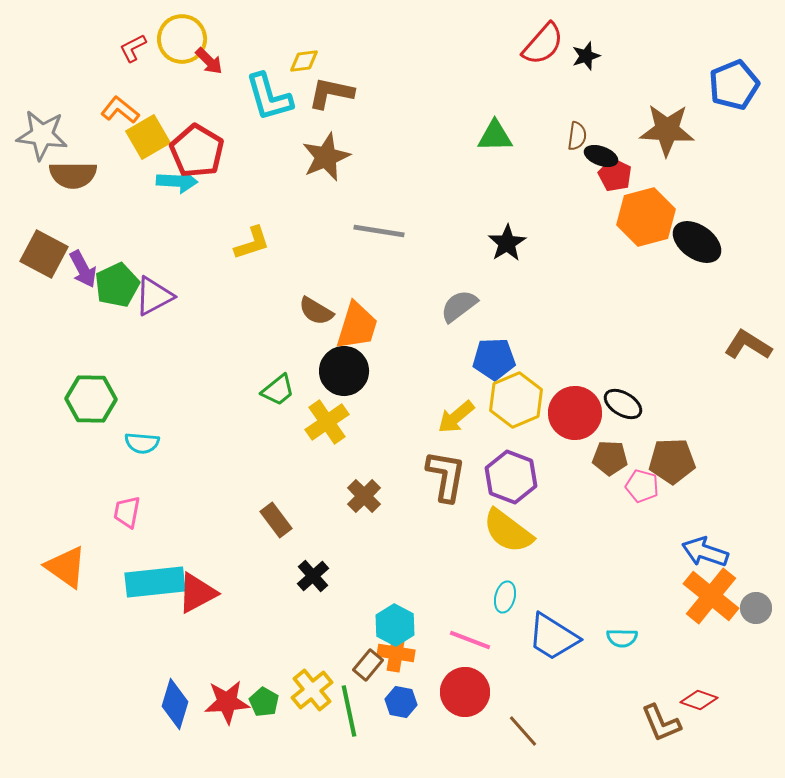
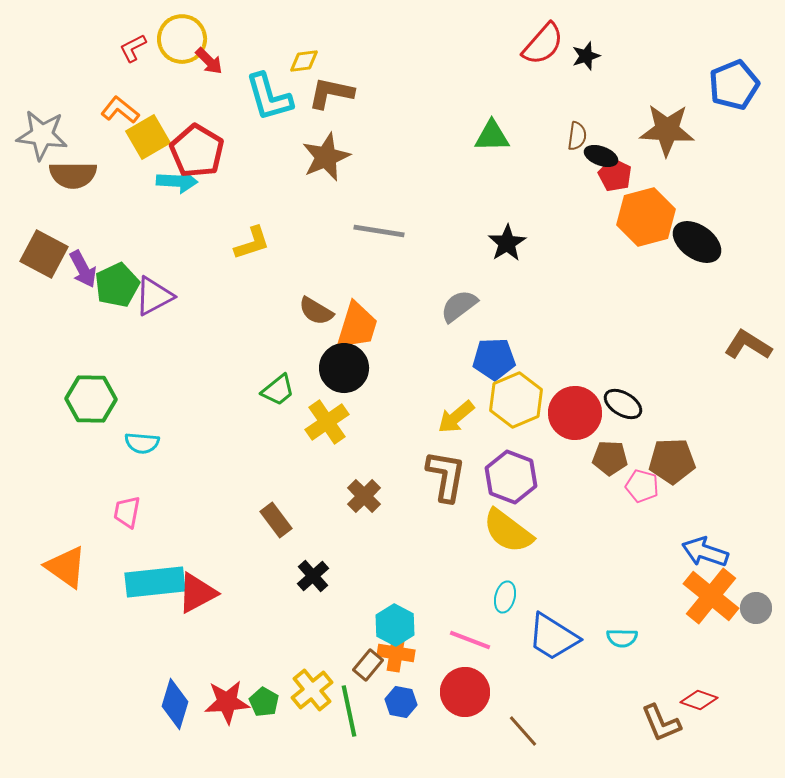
green triangle at (495, 136): moved 3 px left
black circle at (344, 371): moved 3 px up
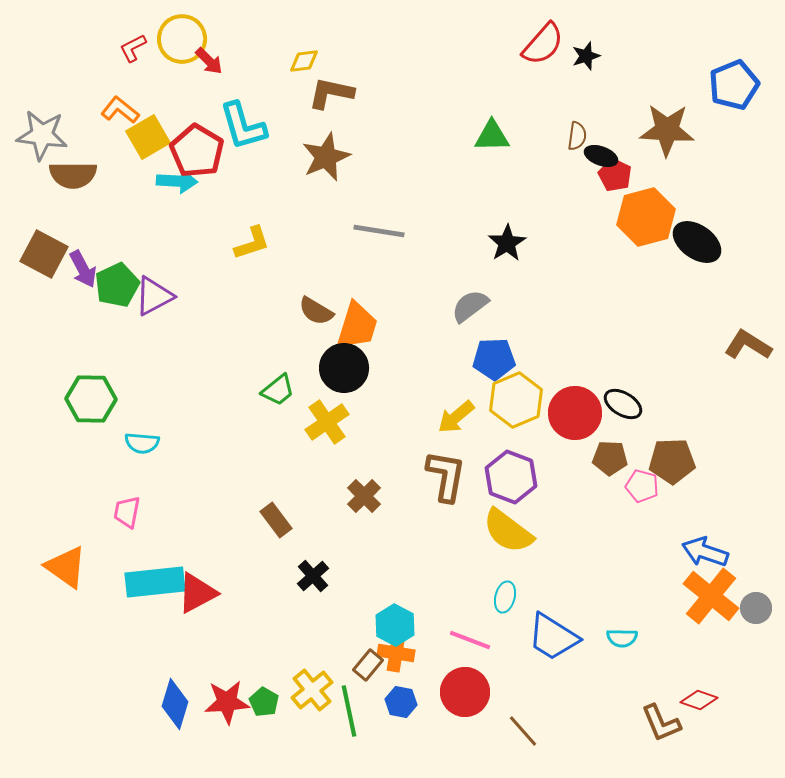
cyan L-shape at (269, 97): moved 26 px left, 29 px down
gray semicircle at (459, 306): moved 11 px right
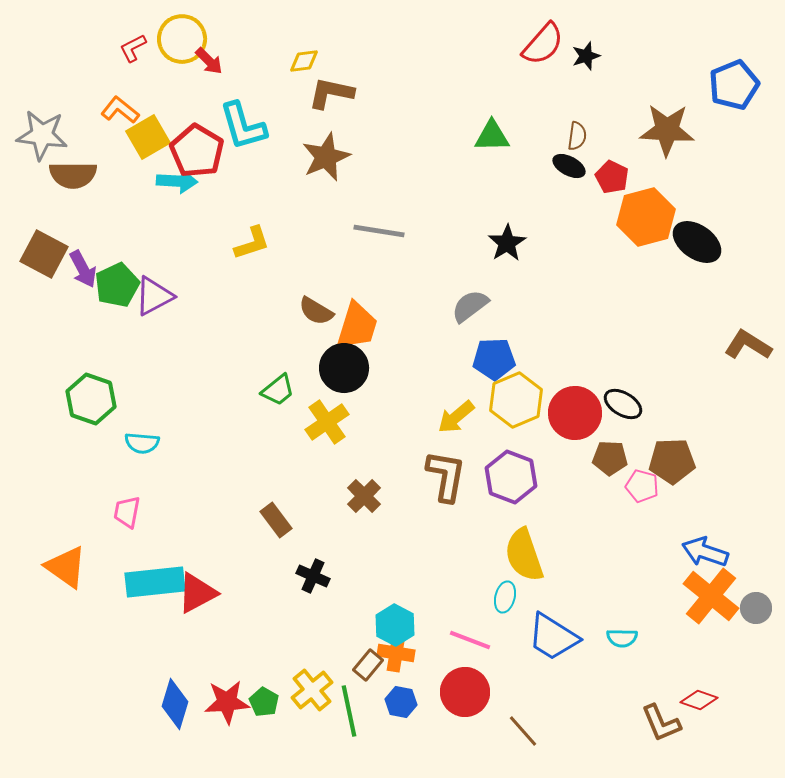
black ellipse at (601, 156): moved 32 px left, 10 px down; rotated 8 degrees clockwise
red pentagon at (615, 175): moved 3 px left, 2 px down
green hexagon at (91, 399): rotated 18 degrees clockwise
yellow semicircle at (508, 531): moved 16 px right, 24 px down; rotated 34 degrees clockwise
black cross at (313, 576): rotated 24 degrees counterclockwise
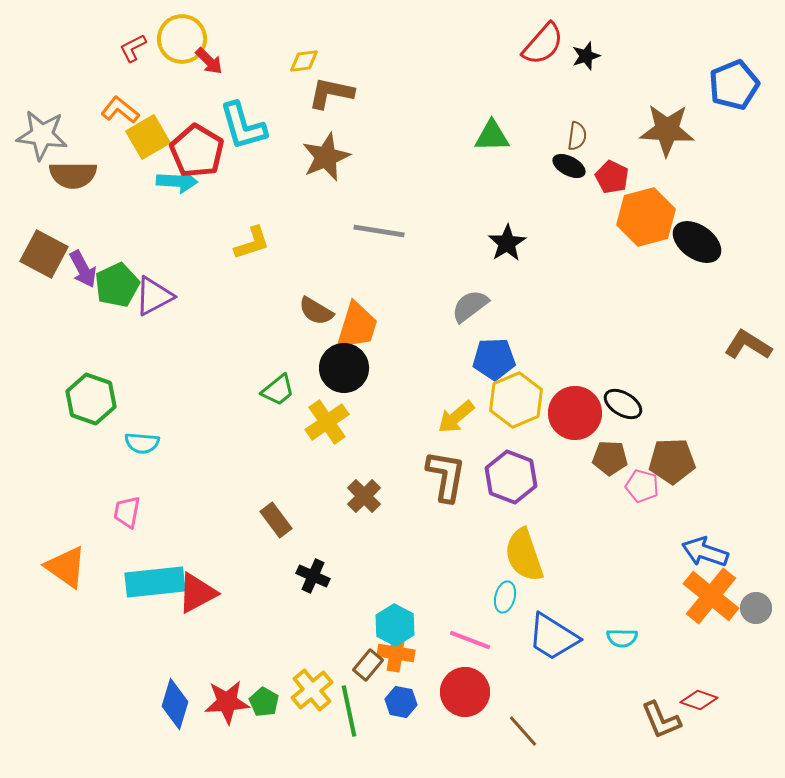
brown L-shape at (661, 723): moved 3 px up
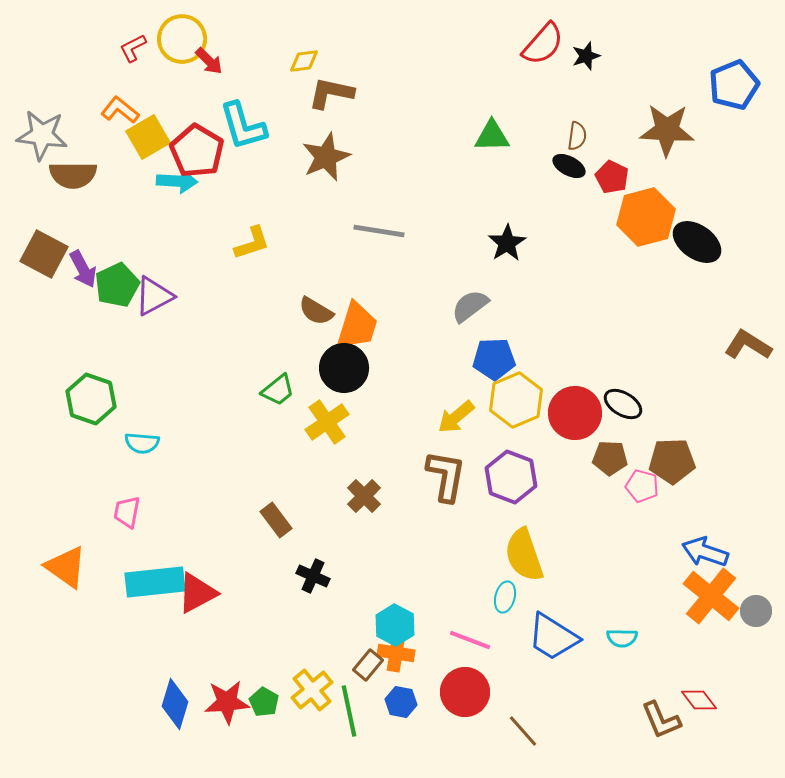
gray circle at (756, 608): moved 3 px down
red diamond at (699, 700): rotated 33 degrees clockwise
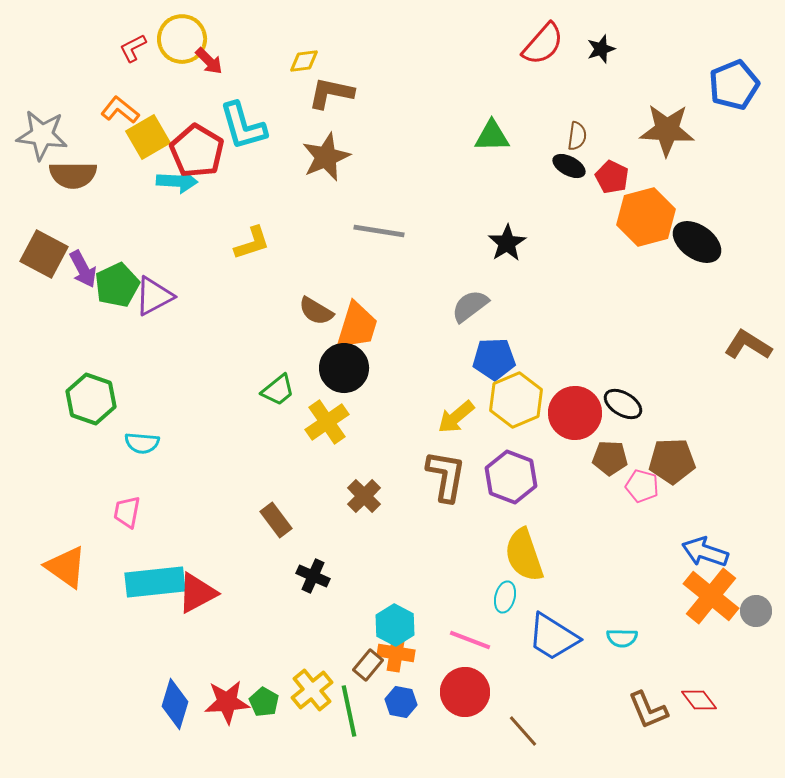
black star at (586, 56): moved 15 px right, 7 px up
brown L-shape at (661, 720): moved 13 px left, 10 px up
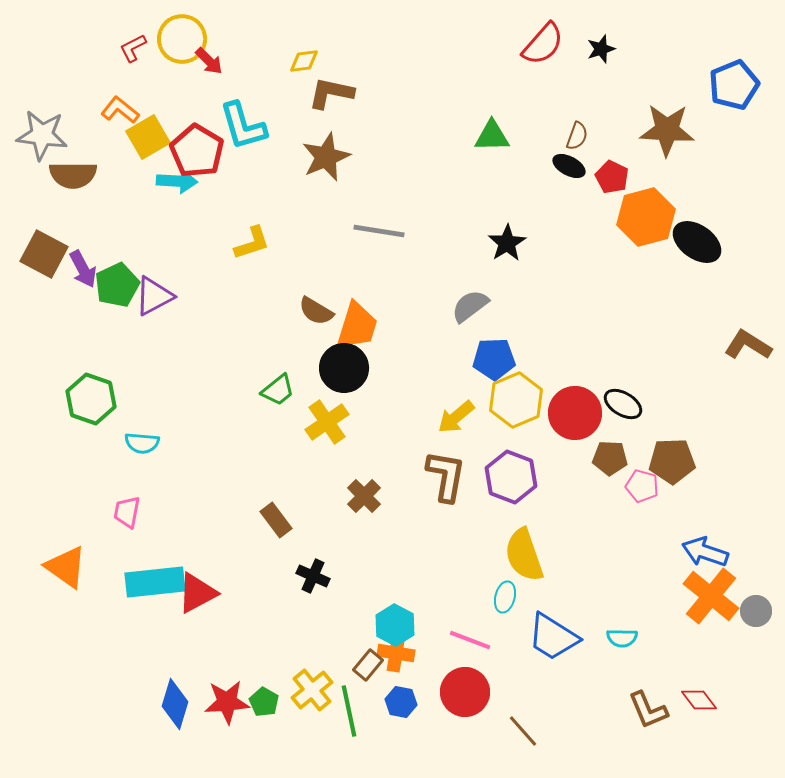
brown semicircle at (577, 136): rotated 12 degrees clockwise
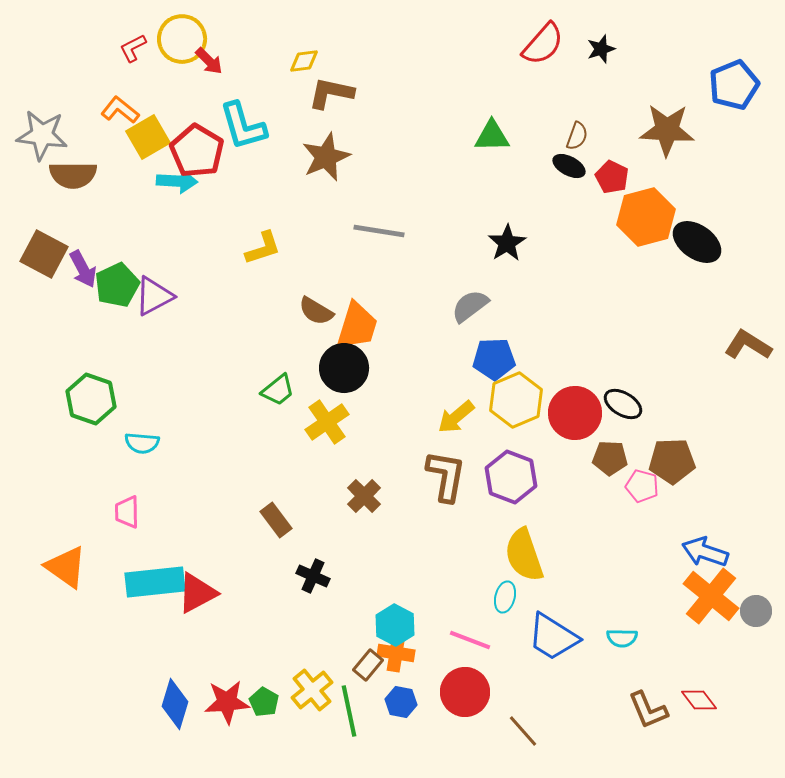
yellow L-shape at (252, 243): moved 11 px right, 5 px down
pink trapezoid at (127, 512): rotated 12 degrees counterclockwise
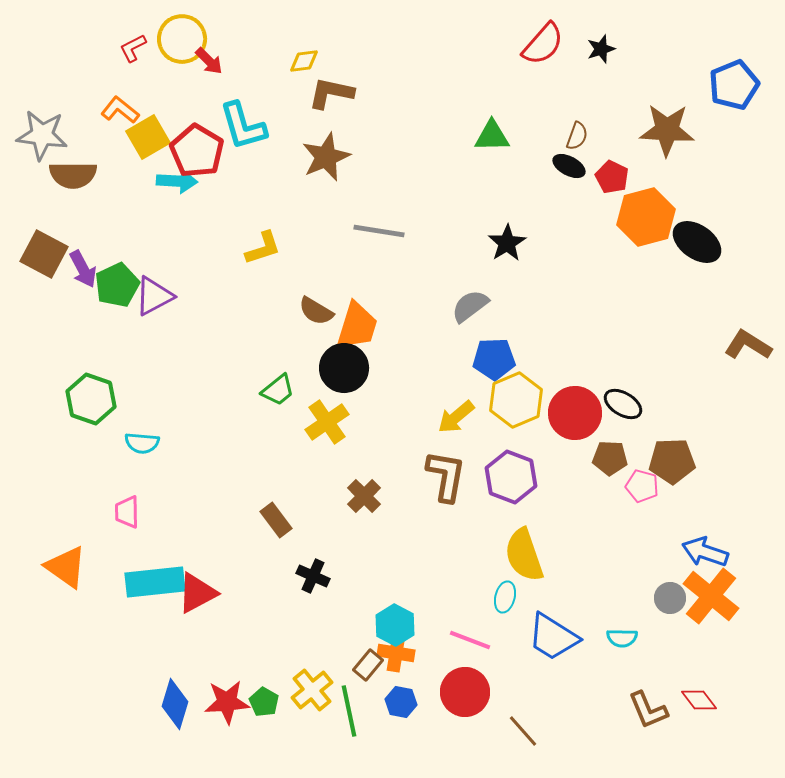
gray circle at (756, 611): moved 86 px left, 13 px up
